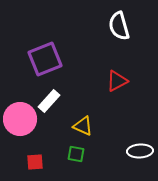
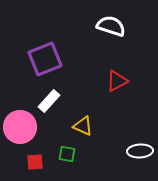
white semicircle: moved 8 px left; rotated 124 degrees clockwise
pink circle: moved 8 px down
green square: moved 9 px left
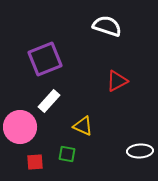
white semicircle: moved 4 px left
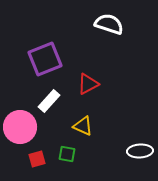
white semicircle: moved 2 px right, 2 px up
red triangle: moved 29 px left, 3 px down
red square: moved 2 px right, 3 px up; rotated 12 degrees counterclockwise
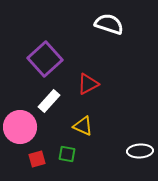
purple square: rotated 20 degrees counterclockwise
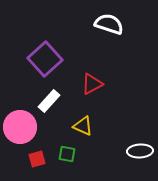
red triangle: moved 4 px right
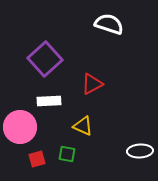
white rectangle: rotated 45 degrees clockwise
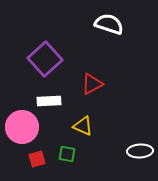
pink circle: moved 2 px right
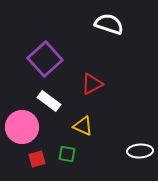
white rectangle: rotated 40 degrees clockwise
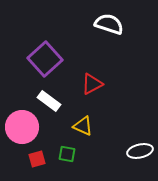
white ellipse: rotated 10 degrees counterclockwise
